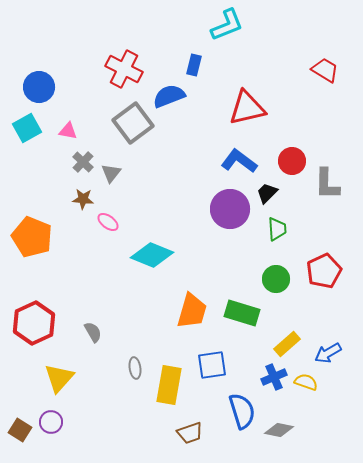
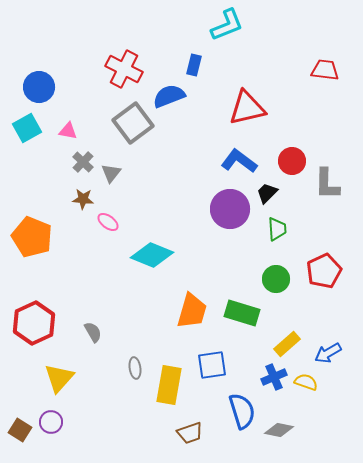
red trapezoid at (325, 70): rotated 24 degrees counterclockwise
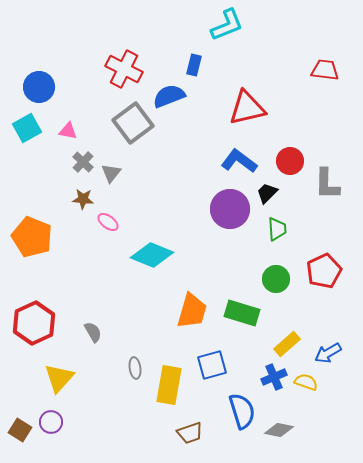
red circle at (292, 161): moved 2 px left
blue square at (212, 365): rotated 8 degrees counterclockwise
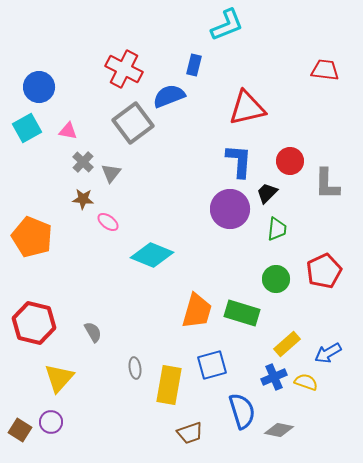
blue L-shape at (239, 161): rotated 57 degrees clockwise
green trapezoid at (277, 229): rotated 10 degrees clockwise
orange trapezoid at (192, 311): moved 5 px right
red hexagon at (34, 323): rotated 21 degrees counterclockwise
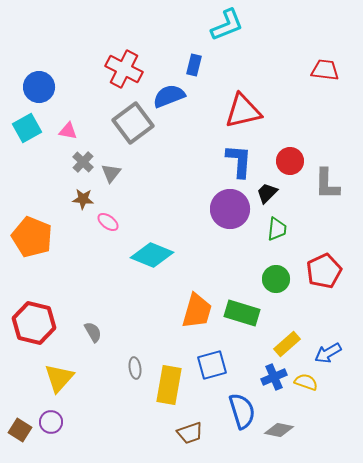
red triangle at (247, 108): moved 4 px left, 3 px down
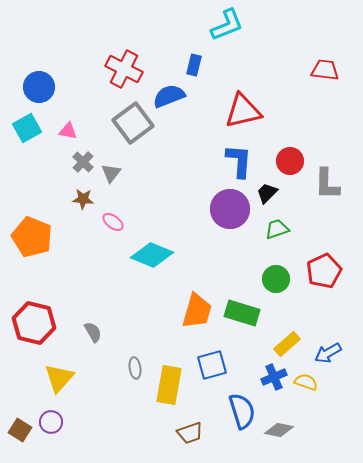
pink ellipse at (108, 222): moved 5 px right
green trapezoid at (277, 229): rotated 115 degrees counterclockwise
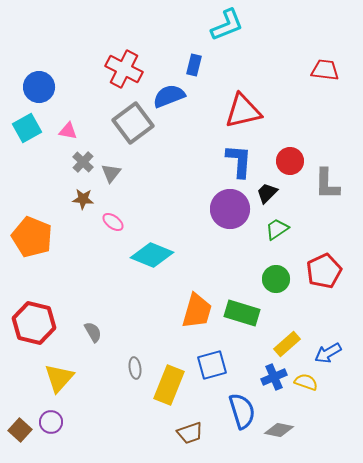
green trapezoid at (277, 229): rotated 15 degrees counterclockwise
yellow rectangle at (169, 385): rotated 12 degrees clockwise
brown square at (20, 430): rotated 10 degrees clockwise
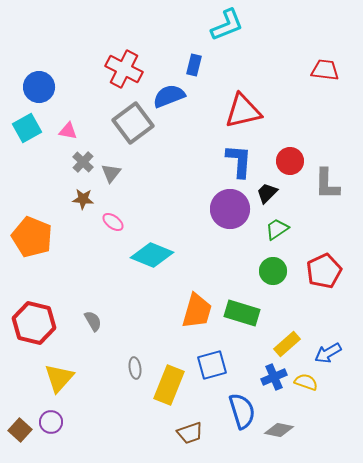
green circle at (276, 279): moved 3 px left, 8 px up
gray semicircle at (93, 332): moved 11 px up
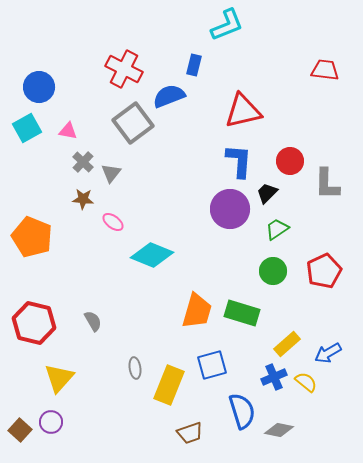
yellow semicircle at (306, 382): rotated 20 degrees clockwise
